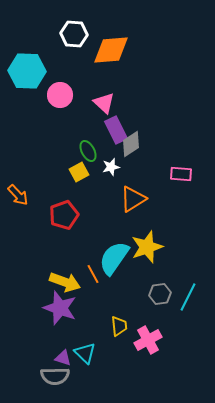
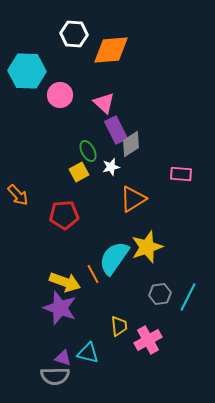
red pentagon: rotated 16 degrees clockwise
cyan triangle: moved 3 px right; rotated 30 degrees counterclockwise
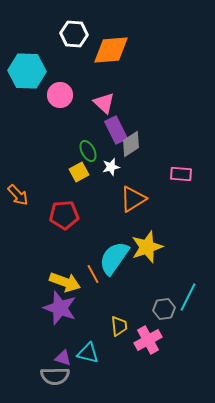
gray hexagon: moved 4 px right, 15 px down
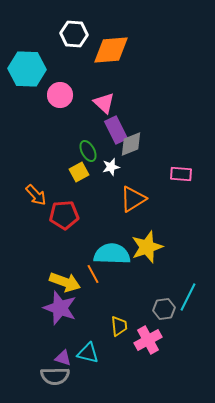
cyan hexagon: moved 2 px up
gray diamond: rotated 12 degrees clockwise
orange arrow: moved 18 px right
cyan semicircle: moved 2 px left, 4 px up; rotated 57 degrees clockwise
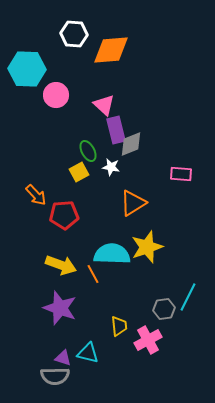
pink circle: moved 4 px left
pink triangle: moved 2 px down
purple rectangle: rotated 12 degrees clockwise
white star: rotated 24 degrees clockwise
orange triangle: moved 4 px down
yellow arrow: moved 4 px left, 17 px up
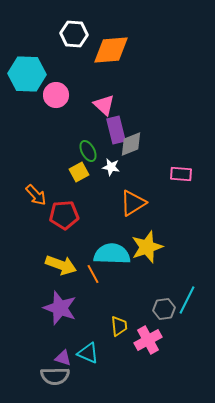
cyan hexagon: moved 5 px down
cyan line: moved 1 px left, 3 px down
cyan triangle: rotated 10 degrees clockwise
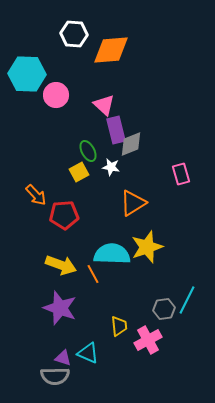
pink rectangle: rotated 70 degrees clockwise
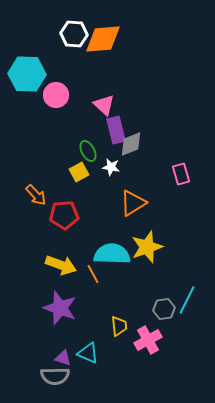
orange diamond: moved 8 px left, 11 px up
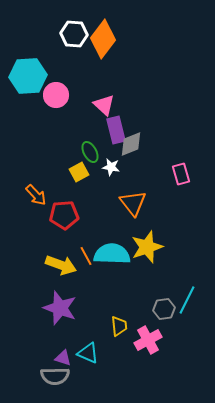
orange diamond: rotated 48 degrees counterclockwise
cyan hexagon: moved 1 px right, 2 px down; rotated 6 degrees counterclockwise
green ellipse: moved 2 px right, 1 px down
orange triangle: rotated 36 degrees counterclockwise
orange line: moved 7 px left, 18 px up
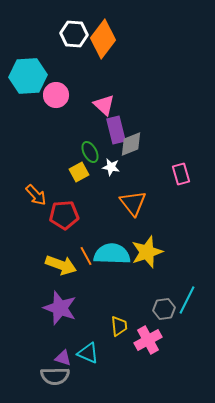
yellow star: moved 5 px down
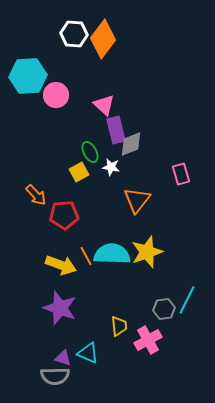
orange triangle: moved 4 px right, 3 px up; rotated 16 degrees clockwise
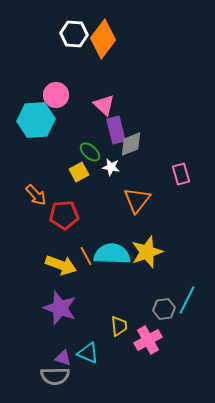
cyan hexagon: moved 8 px right, 44 px down
green ellipse: rotated 20 degrees counterclockwise
